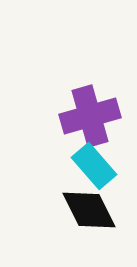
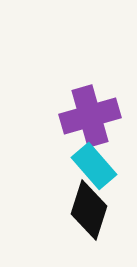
black diamond: rotated 44 degrees clockwise
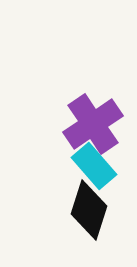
purple cross: moved 3 px right, 8 px down; rotated 18 degrees counterclockwise
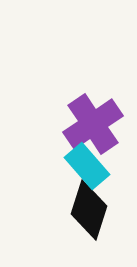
cyan rectangle: moved 7 px left
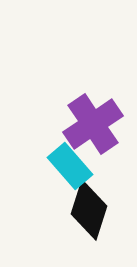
cyan rectangle: moved 17 px left
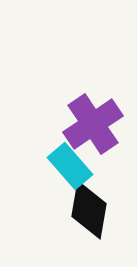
black diamond: rotated 8 degrees counterclockwise
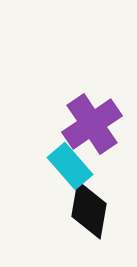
purple cross: moved 1 px left
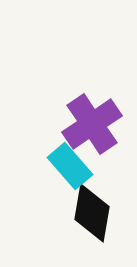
black diamond: moved 3 px right, 3 px down
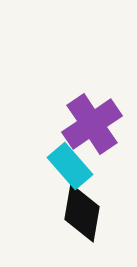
black diamond: moved 10 px left
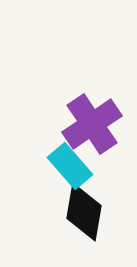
black diamond: moved 2 px right, 1 px up
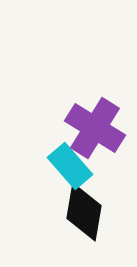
purple cross: moved 3 px right, 4 px down; rotated 24 degrees counterclockwise
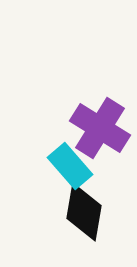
purple cross: moved 5 px right
